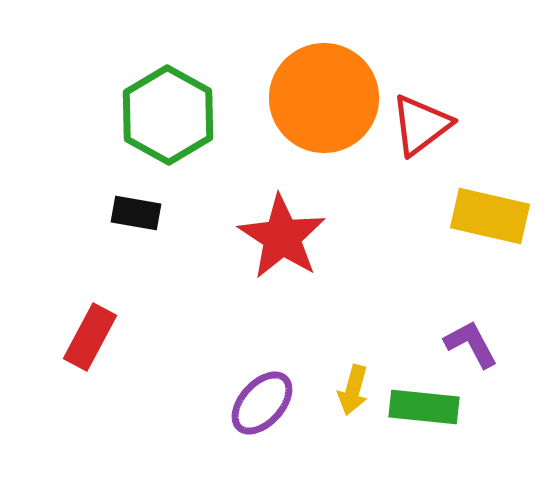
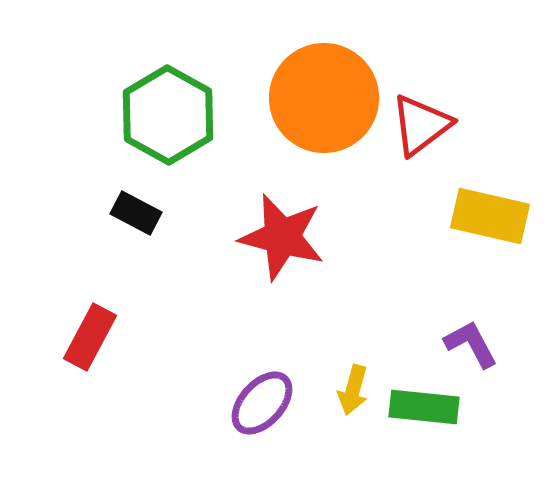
black rectangle: rotated 18 degrees clockwise
red star: rotated 18 degrees counterclockwise
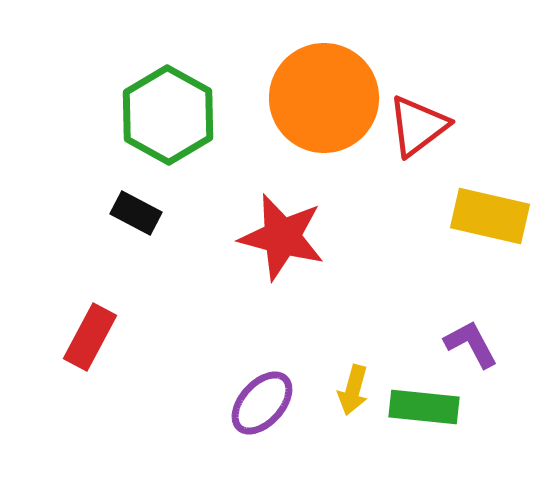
red triangle: moved 3 px left, 1 px down
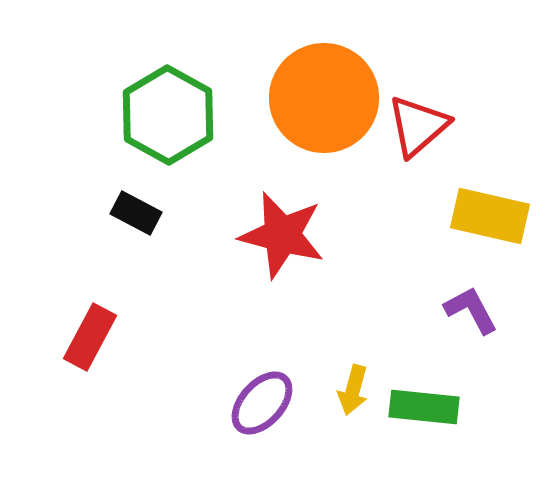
red triangle: rotated 4 degrees counterclockwise
red star: moved 2 px up
purple L-shape: moved 34 px up
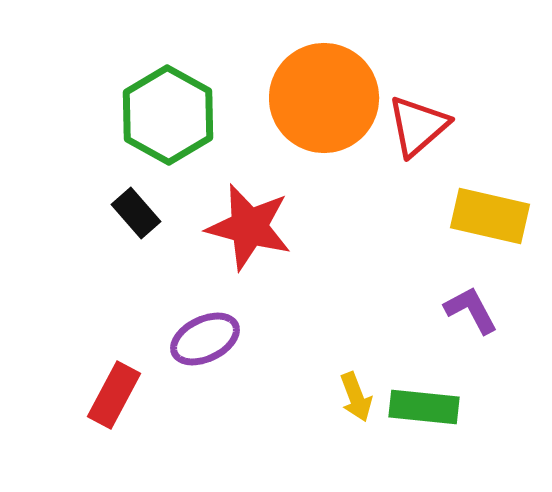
black rectangle: rotated 21 degrees clockwise
red star: moved 33 px left, 8 px up
red rectangle: moved 24 px right, 58 px down
yellow arrow: moved 3 px right, 7 px down; rotated 36 degrees counterclockwise
purple ellipse: moved 57 px left, 64 px up; rotated 22 degrees clockwise
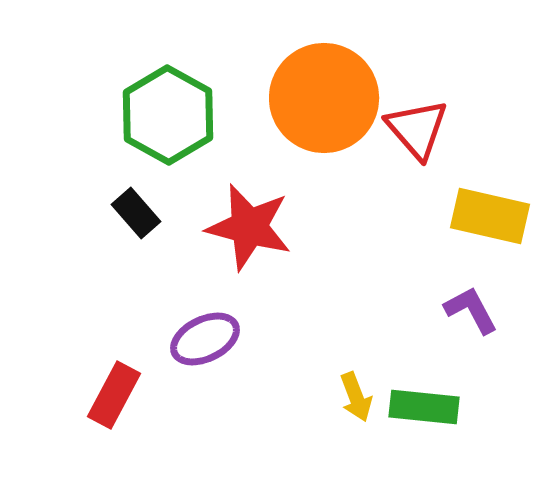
red triangle: moved 1 px left, 3 px down; rotated 30 degrees counterclockwise
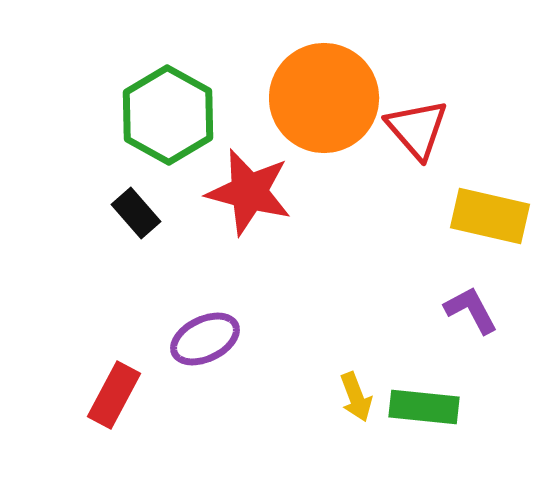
red star: moved 35 px up
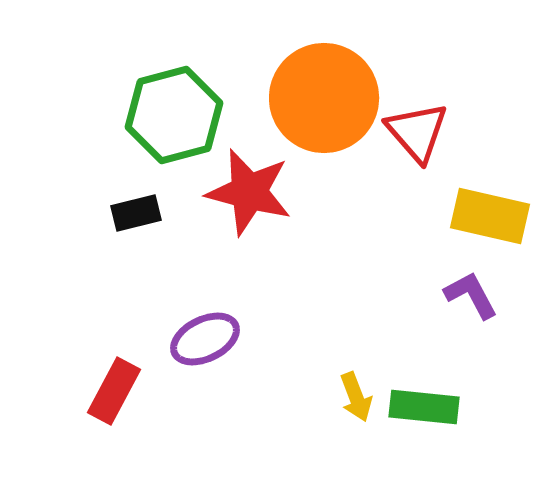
green hexagon: moved 6 px right; rotated 16 degrees clockwise
red triangle: moved 3 px down
black rectangle: rotated 63 degrees counterclockwise
purple L-shape: moved 15 px up
red rectangle: moved 4 px up
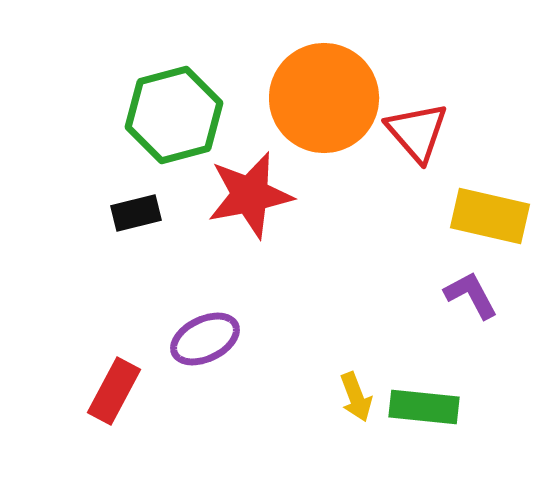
red star: moved 1 px right, 3 px down; rotated 26 degrees counterclockwise
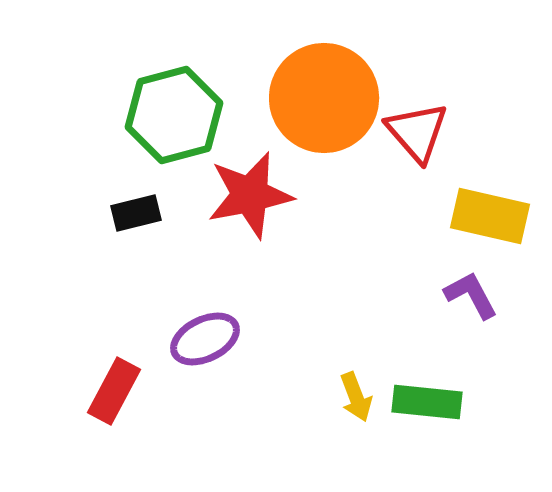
green rectangle: moved 3 px right, 5 px up
